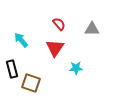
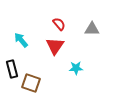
red triangle: moved 2 px up
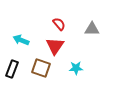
cyan arrow: rotated 28 degrees counterclockwise
black rectangle: rotated 36 degrees clockwise
brown square: moved 10 px right, 15 px up
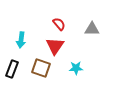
cyan arrow: rotated 105 degrees counterclockwise
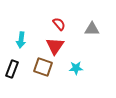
brown square: moved 2 px right, 1 px up
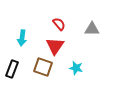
cyan arrow: moved 1 px right, 2 px up
cyan star: rotated 16 degrees clockwise
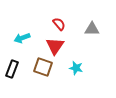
cyan arrow: rotated 63 degrees clockwise
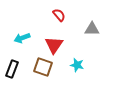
red semicircle: moved 9 px up
red triangle: moved 1 px left, 1 px up
cyan star: moved 1 px right, 3 px up
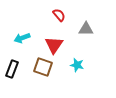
gray triangle: moved 6 px left
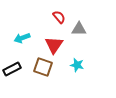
red semicircle: moved 2 px down
gray triangle: moved 7 px left
black rectangle: rotated 42 degrees clockwise
